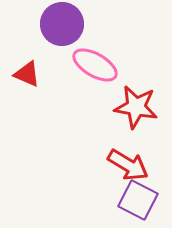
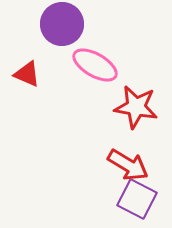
purple square: moved 1 px left, 1 px up
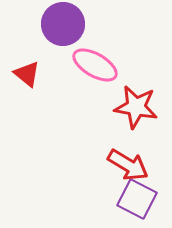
purple circle: moved 1 px right
red triangle: rotated 16 degrees clockwise
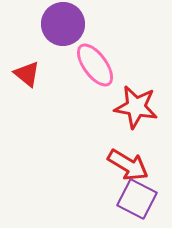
pink ellipse: rotated 24 degrees clockwise
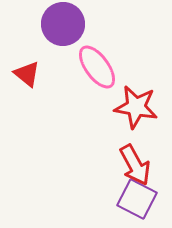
pink ellipse: moved 2 px right, 2 px down
red arrow: moved 7 px right; rotated 30 degrees clockwise
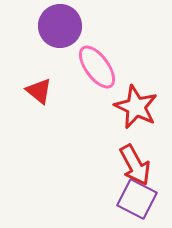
purple circle: moved 3 px left, 2 px down
red triangle: moved 12 px right, 17 px down
red star: rotated 15 degrees clockwise
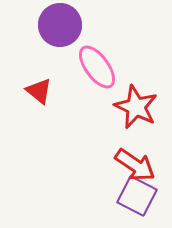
purple circle: moved 1 px up
red arrow: rotated 27 degrees counterclockwise
purple square: moved 3 px up
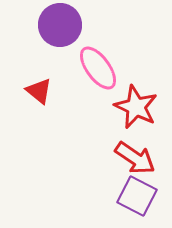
pink ellipse: moved 1 px right, 1 px down
red arrow: moved 7 px up
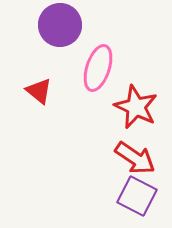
pink ellipse: rotated 54 degrees clockwise
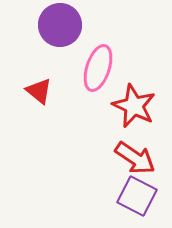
red star: moved 2 px left, 1 px up
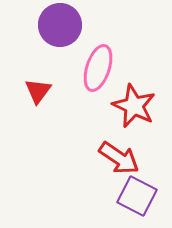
red triangle: moved 1 px left; rotated 28 degrees clockwise
red arrow: moved 16 px left
